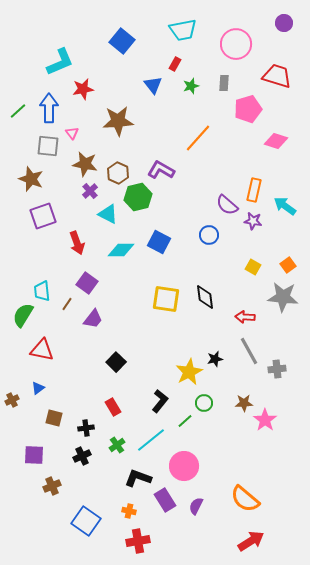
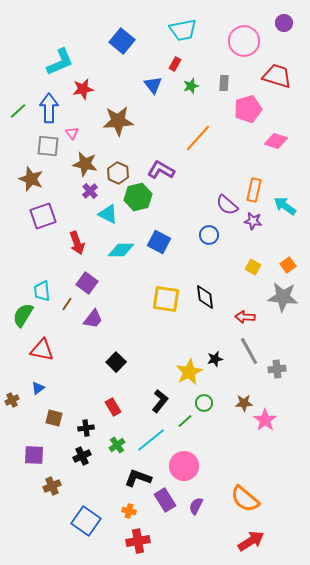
pink circle at (236, 44): moved 8 px right, 3 px up
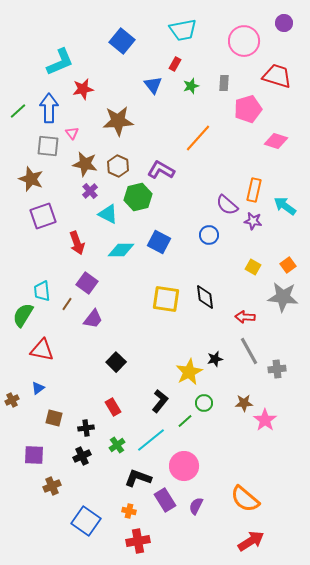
brown hexagon at (118, 173): moved 7 px up
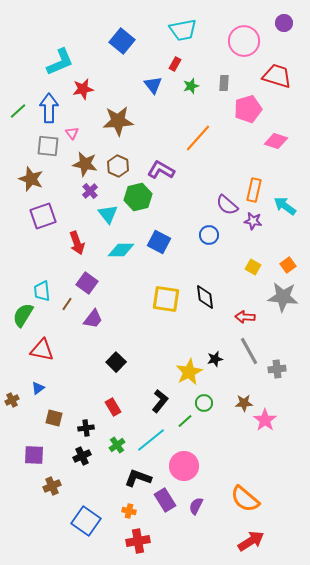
cyan triangle at (108, 214): rotated 25 degrees clockwise
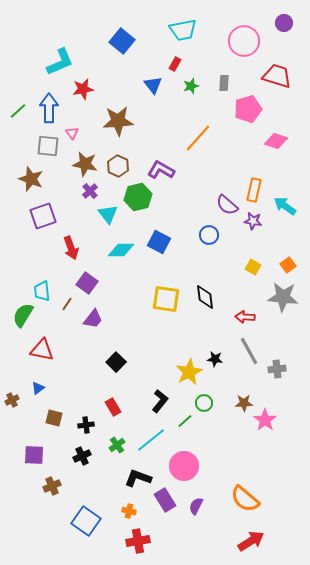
red arrow at (77, 243): moved 6 px left, 5 px down
black star at (215, 359): rotated 21 degrees clockwise
black cross at (86, 428): moved 3 px up
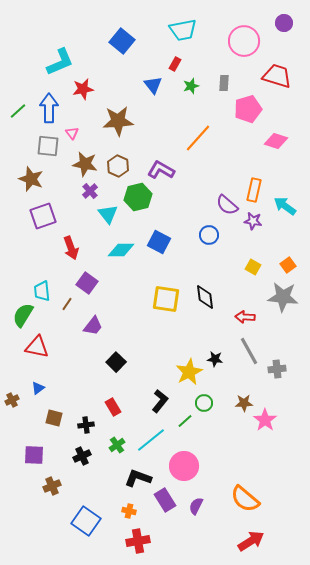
purple trapezoid at (93, 319): moved 7 px down
red triangle at (42, 350): moved 5 px left, 3 px up
